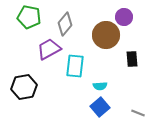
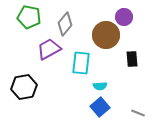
cyan rectangle: moved 6 px right, 3 px up
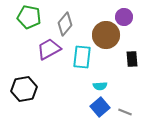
cyan rectangle: moved 1 px right, 6 px up
black hexagon: moved 2 px down
gray line: moved 13 px left, 1 px up
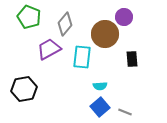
green pentagon: rotated 10 degrees clockwise
brown circle: moved 1 px left, 1 px up
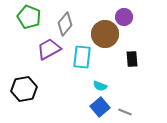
cyan semicircle: rotated 24 degrees clockwise
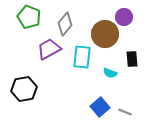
cyan semicircle: moved 10 px right, 13 px up
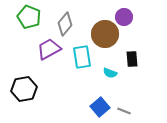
cyan rectangle: rotated 15 degrees counterclockwise
gray line: moved 1 px left, 1 px up
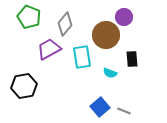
brown circle: moved 1 px right, 1 px down
black hexagon: moved 3 px up
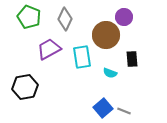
gray diamond: moved 5 px up; rotated 15 degrees counterclockwise
black hexagon: moved 1 px right, 1 px down
blue square: moved 3 px right, 1 px down
